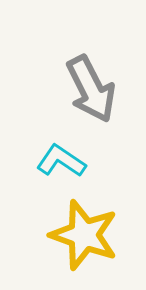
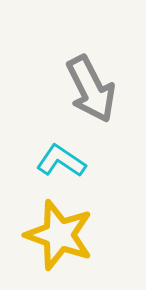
yellow star: moved 25 px left
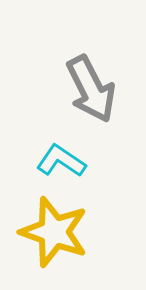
yellow star: moved 5 px left, 3 px up
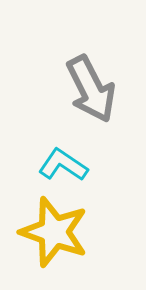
cyan L-shape: moved 2 px right, 4 px down
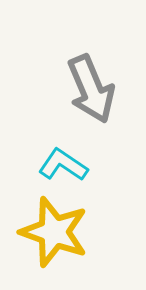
gray arrow: rotated 4 degrees clockwise
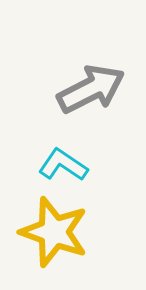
gray arrow: rotated 94 degrees counterclockwise
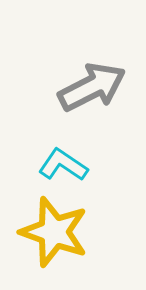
gray arrow: moved 1 px right, 2 px up
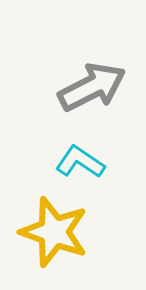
cyan L-shape: moved 17 px right, 3 px up
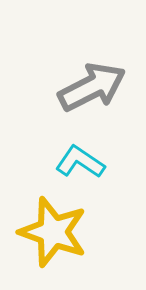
yellow star: moved 1 px left
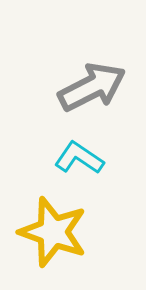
cyan L-shape: moved 1 px left, 4 px up
